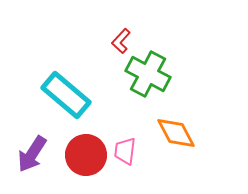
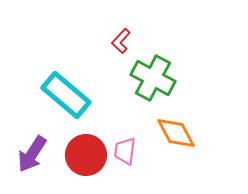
green cross: moved 5 px right, 4 px down
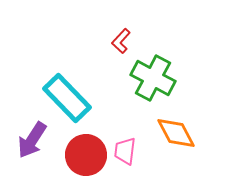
cyan rectangle: moved 1 px right, 3 px down; rotated 6 degrees clockwise
purple arrow: moved 14 px up
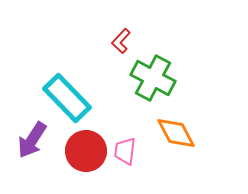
red circle: moved 4 px up
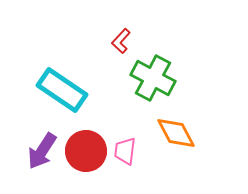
cyan rectangle: moved 5 px left, 8 px up; rotated 12 degrees counterclockwise
purple arrow: moved 10 px right, 11 px down
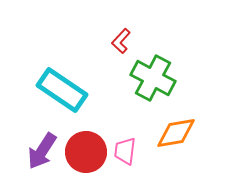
orange diamond: rotated 72 degrees counterclockwise
red circle: moved 1 px down
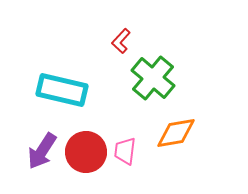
green cross: rotated 12 degrees clockwise
cyan rectangle: rotated 21 degrees counterclockwise
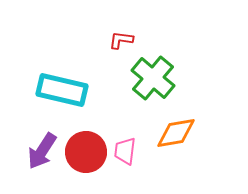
red L-shape: moved 1 px up; rotated 55 degrees clockwise
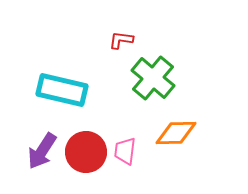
orange diamond: rotated 9 degrees clockwise
